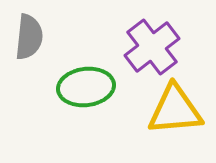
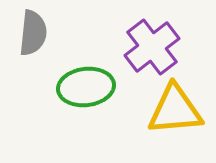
gray semicircle: moved 4 px right, 4 px up
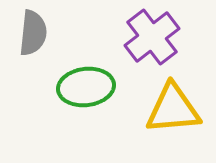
purple cross: moved 10 px up
yellow triangle: moved 2 px left, 1 px up
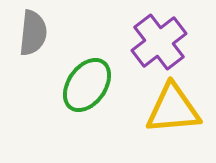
purple cross: moved 7 px right, 5 px down
green ellipse: moved 1 px right, 2 px up; rotated 48 degrees counterclockwise
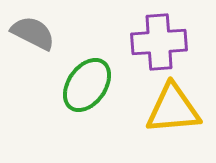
gray semicircle: rotated 69 degrees counterclockwise
purple cross: rotated 34 degrees clockwise
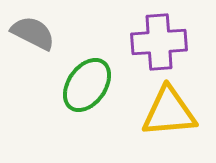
yellow triangle: moved 4 px left, 3 px down
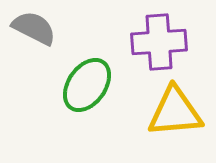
gray semicircle: moved 1 px right, 5 px up
yellow triangle: moved 6 px right
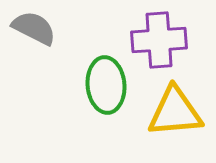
purple cross: moved 2 px up
green ellipse: moved 19 px right; rotated 40 degrees counterclockwise
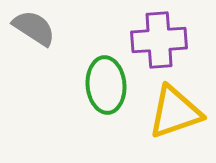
gray semicircle: rotated 6 degrees clockwise
yellow triangle: rotated 14 degrees counterclockwise
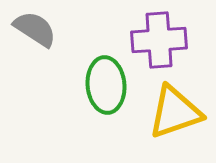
gray semicircle: moved 1 px right, 1 px down
